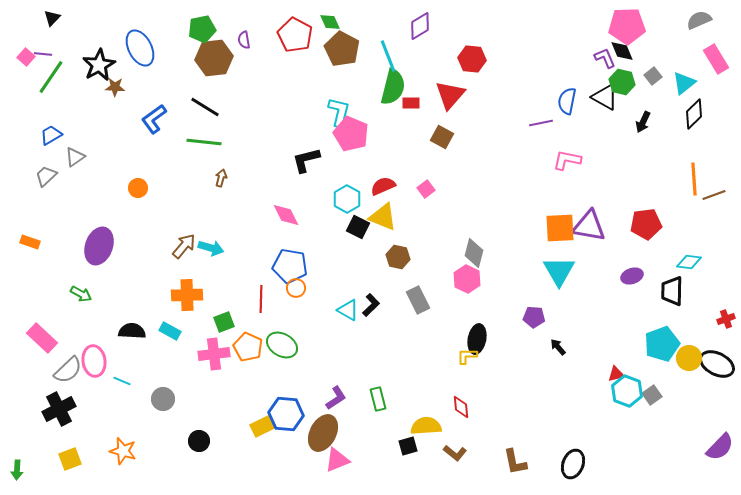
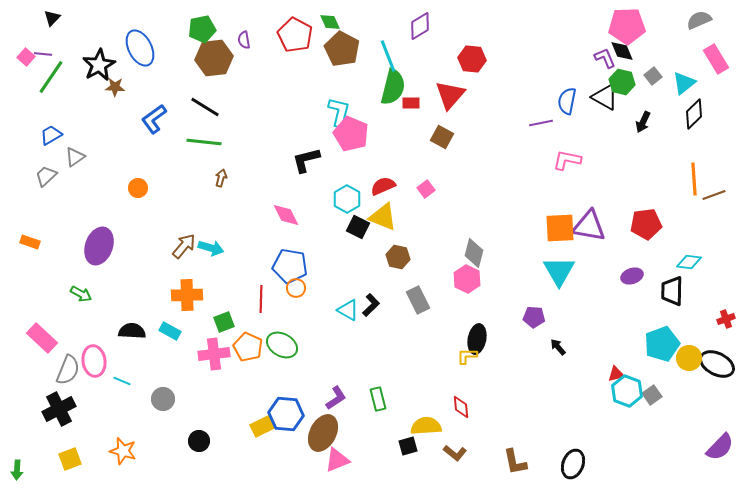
gray semicircle at (68, 370): rotated 24 degrees counterclockwise
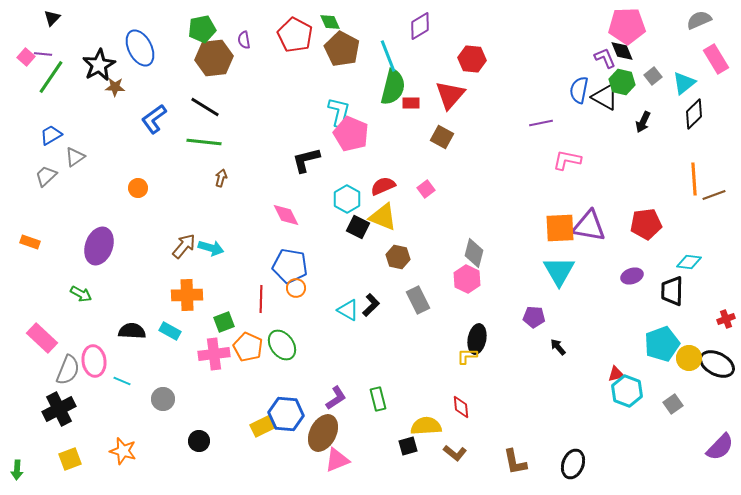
blue semicircle at (567, 101): moved 12 px right, 11 px up
green ellipse at (282, 345): rotated 24 degrees clockwise
gray square at (652, 395): moved 21 px right, 9 px down
